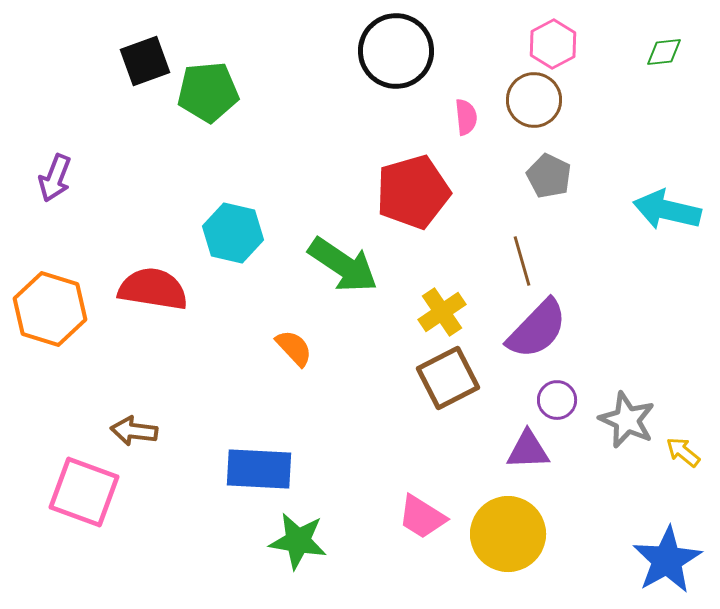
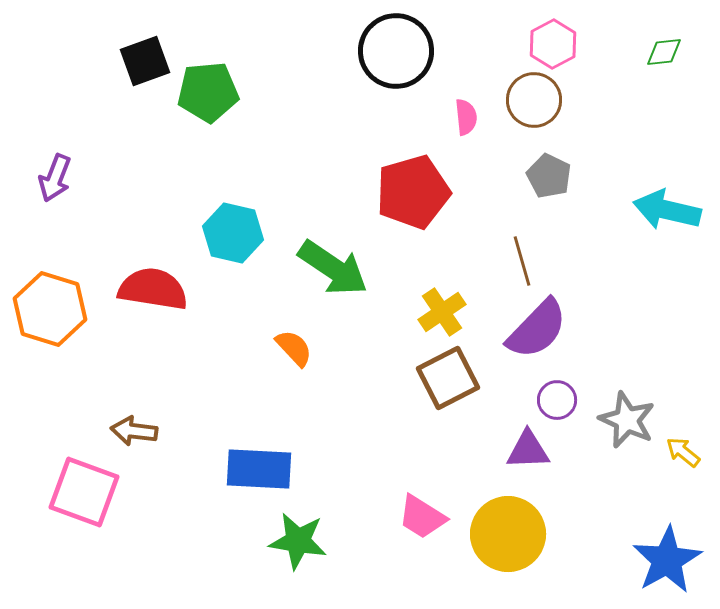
green arrow: moved 10 px left, 3 px down
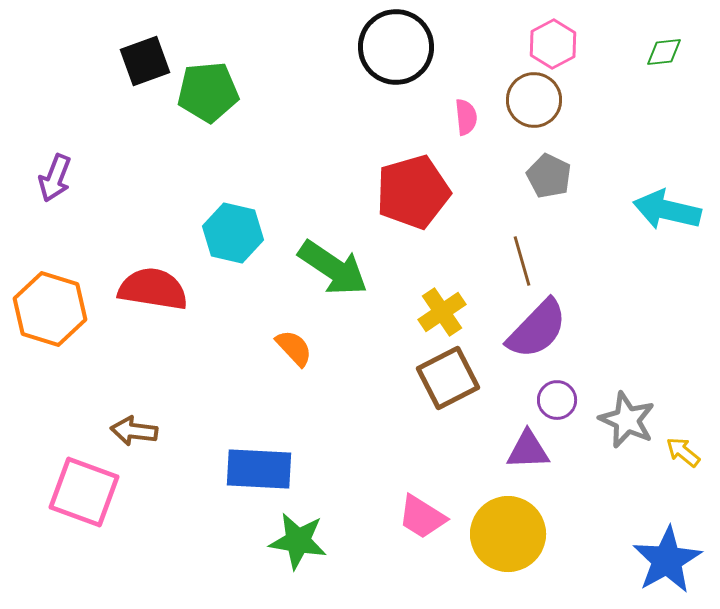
black circle: moved 4 px up
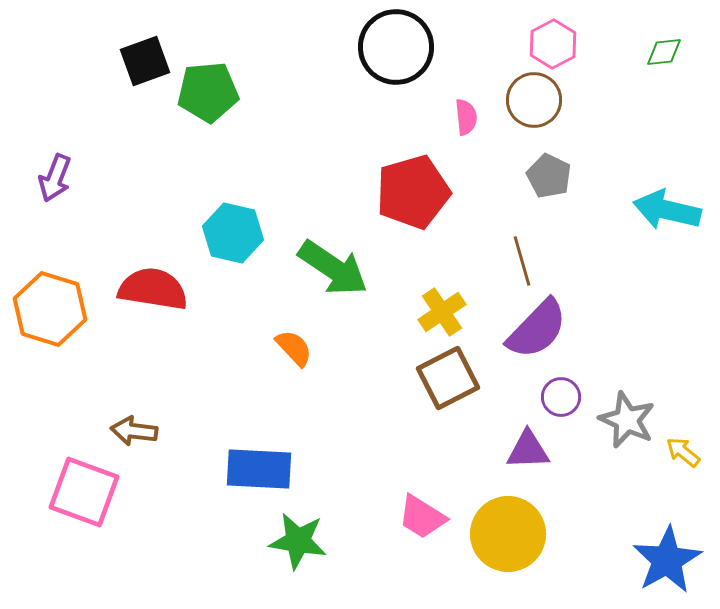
purple circle: moved 4 px right, 3 px up
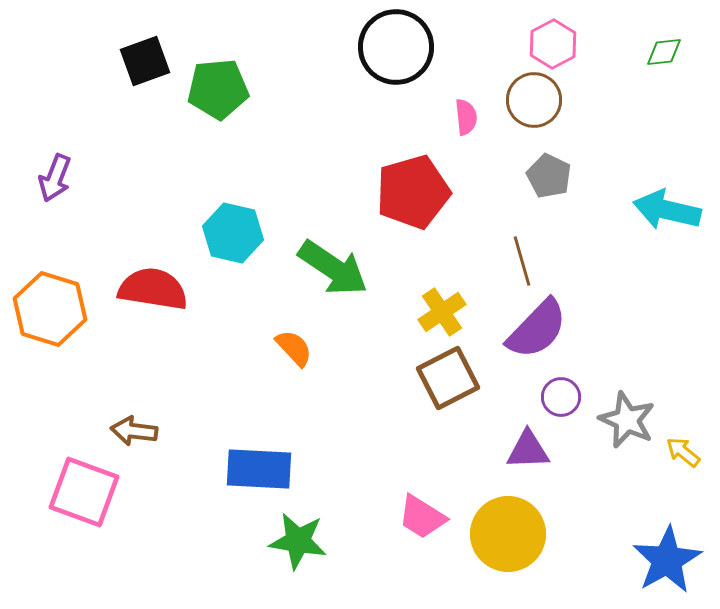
green pentagon: moved 10 px right, 3 px up
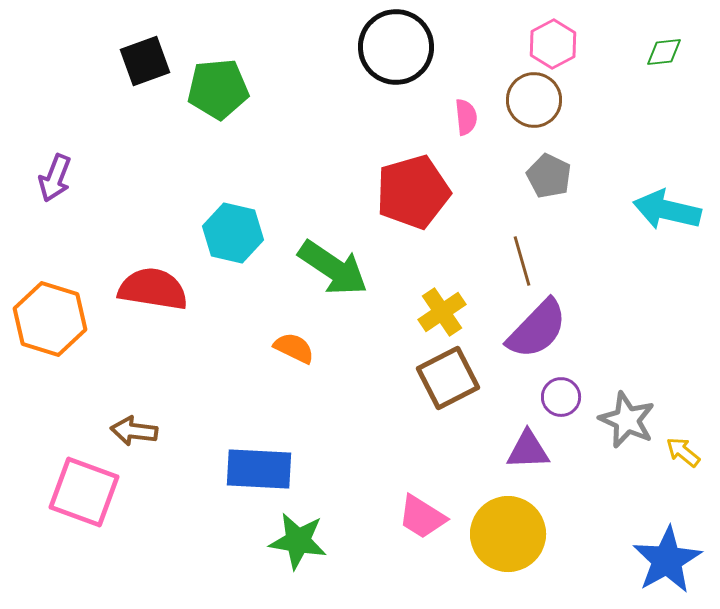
orange hexagon: moved 10 px down
orange semicircle: rotated 21 degrees counterclockwise
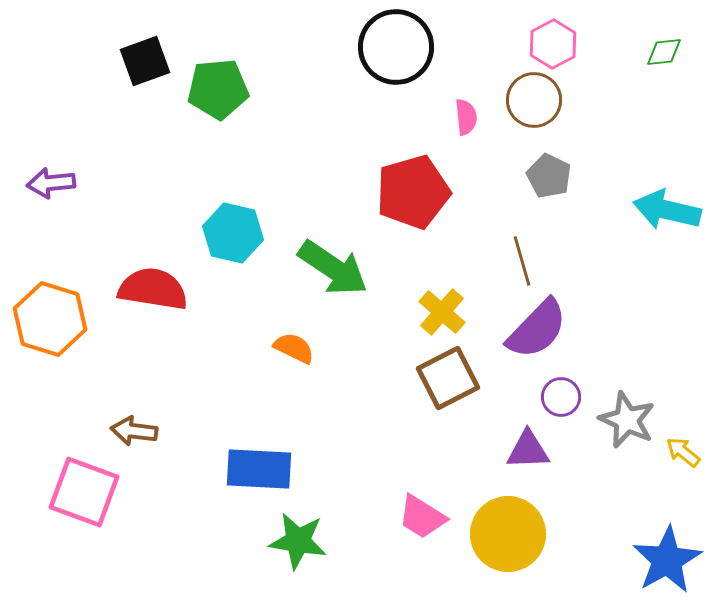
purple arrow: moved 4 px left, 5 px down; rotated 63 degrees clockwise
yellow cross: rotated 15 degrees counterclockwise
